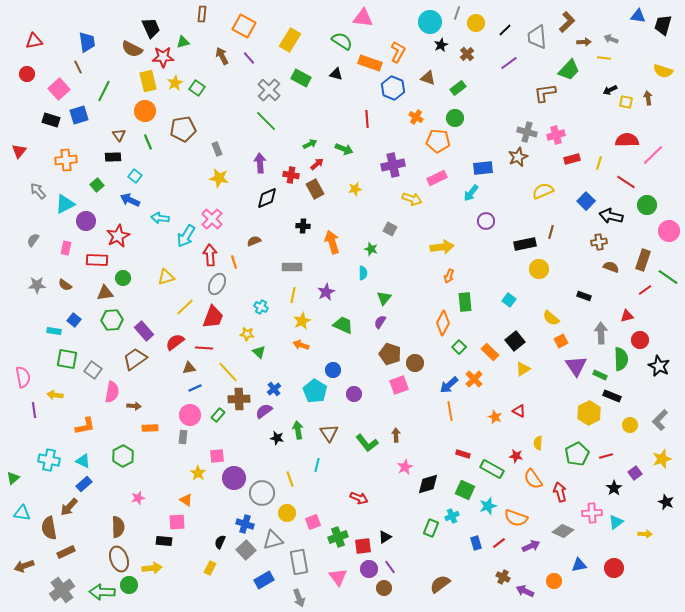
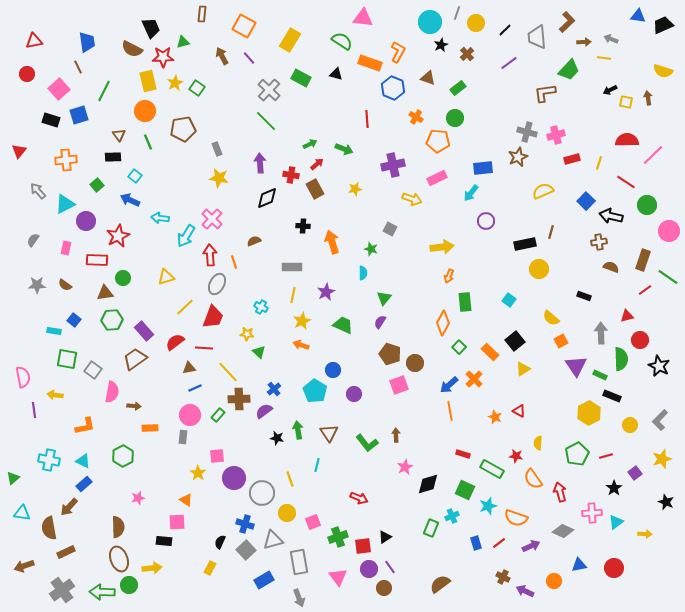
black trapezoid at (663, 25): rotated 50 degrees clockwise
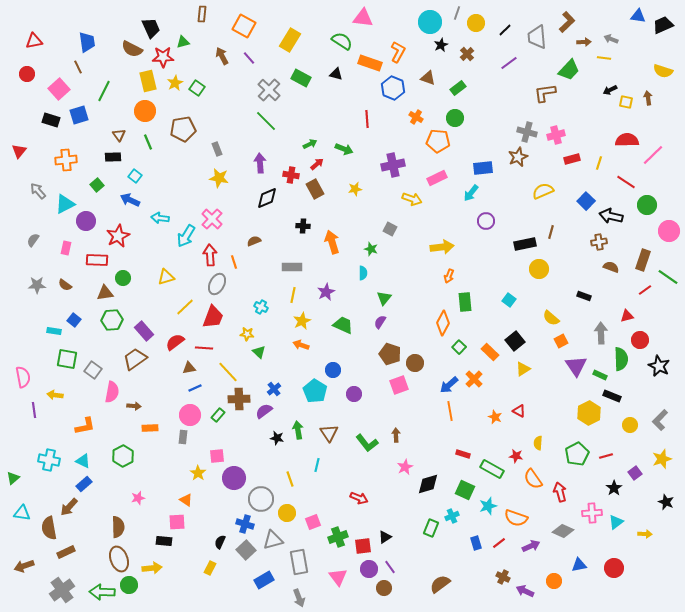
gray circle at (262, 493): moved 1 px left, 6 px down
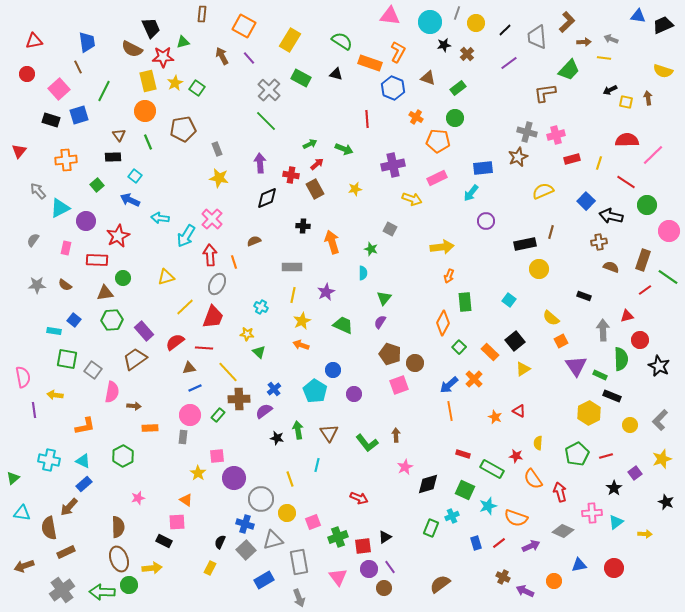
pink triangle at (363, 18): moved 27 px right, 2 px up
black star at (441, 45): moved 3 px right; rotated 16 degrees clockwise
cyan triangle at (65, 204): moved 5 px left, 4 px down
gray arrow at (601, 333): moved 2 px right, 3 px up
black rectangle at (164, 541): rotated 21 degrees clockwise
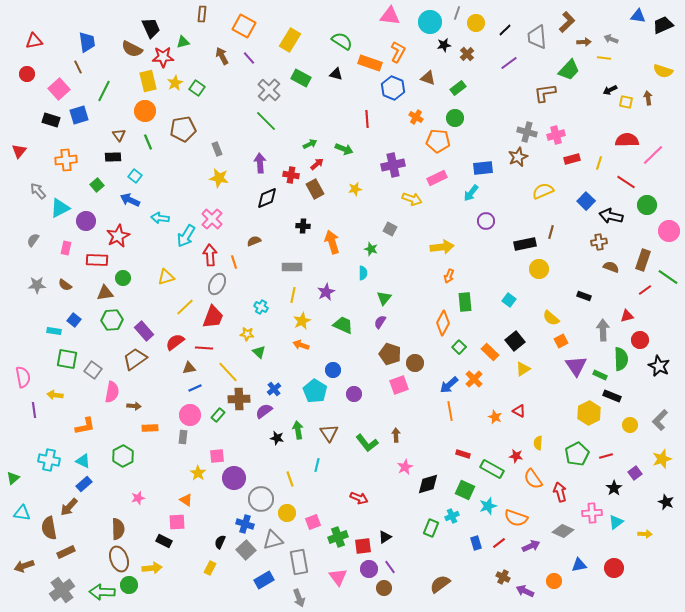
brown semicircle at (118, 527): moved 2 px down
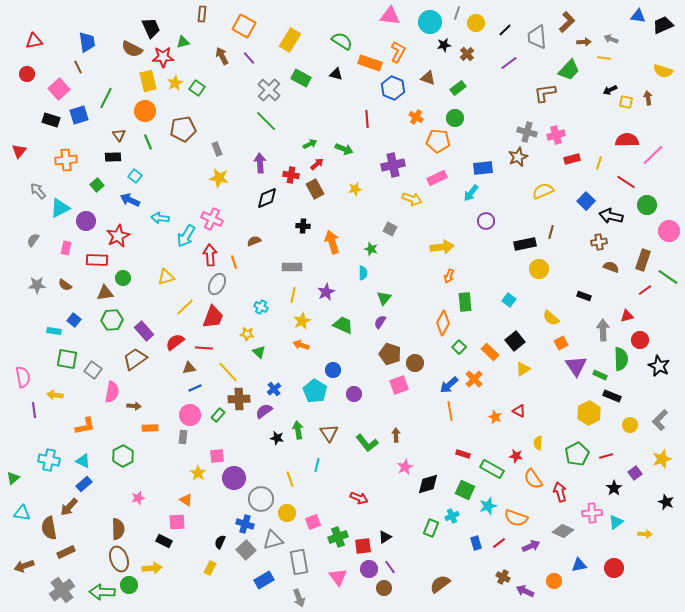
green line at (104, 91): moved 2 px right, 7 px down
pink cross at (212, 219): rotated 20 degrees counterclockwise
orange square at (561, 341): moved 2 px down
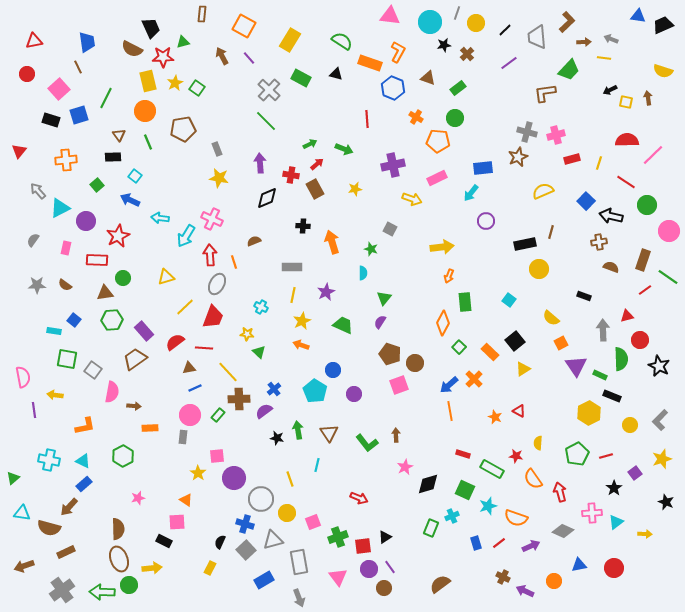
brown semicircle at (49, 528): rotated 65 degrees counterclockwise
